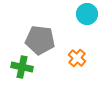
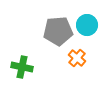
cyan circle: moved 11 px down
gray pentagon: moved 18 px right, 9 px up; rotated 12 degrees counterclockwise
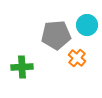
gray pentagon: moved 2 px left, 4 px down
green cross: rotated 15 degrees counterclockwise
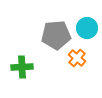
cyan circle: moved 3 px down
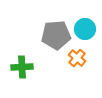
cyan circle: moved 2 px left, 1 px down
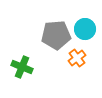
orange cross: rotated 12 degrees clockwise
green cross: rotated 25 degrees clockwise
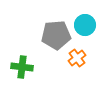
cyan circle: moved 4 px up
green cross: rotated 15 degrees counterclockwise
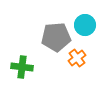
gray pentagon: moved 2 px down
